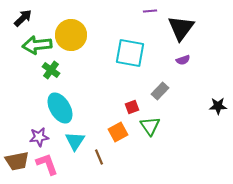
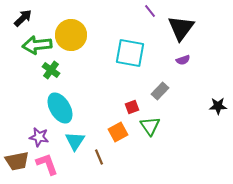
purple line: rotated 56 degrees clockwise
purple star: rotated 18 degrees clockwise
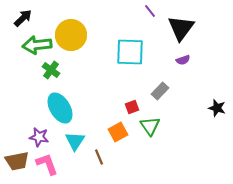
cyan square: moved 1 px up; rotated 8 degrees counterclockwise
black star: moved 1 px left, 2 px down; rotated 18 degrees clockwise
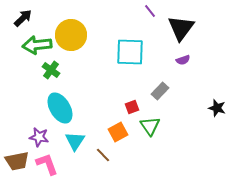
brown line: moved 4 px right, 2 px up; rotated 21 degrees counterclockwise
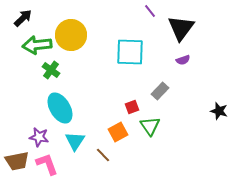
black star: moved 2 px right, 3 px down
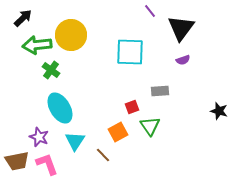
gray rectangle: rotated 42 degrees clockwise
purple star: rotated 12 degrees clockwise
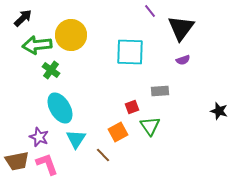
cyan triangle: moved 1 px right, 2 px up
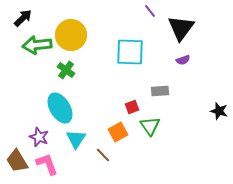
green cross: moved 15 px right
brown trapezoid: rotated 70 degrees clockwise
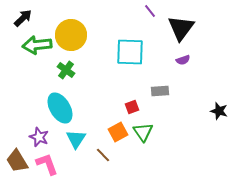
green triangle: moved 7 px left, 6 px down
